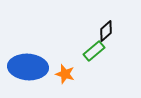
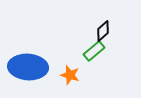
black diamond: moved 3 px left
orange star: moved 5 px right, 1 px down
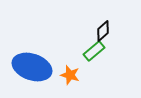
blue ellipse: moved 4 px right; rotated 15 degrees clockwise
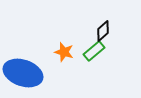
blue ellipse: moved 9 px left, 6 px down
orange star: moved 6 px left, 23 px up
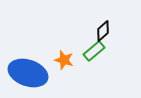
orange star: moved 8 px down
blue ellipse: moved 5 px right
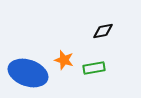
black diamond: rotated 30 degrees clockwise
green rectangle: moved 17 px down; rotated 30 degrees clockwise
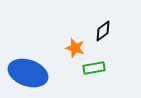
black diamond: rotated 25 degrees counterclockwise
orange star: moved 11 px right, 12 px up
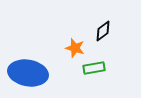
blue ellipse: rotated 9 degrees counterclockwise
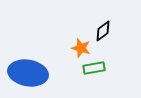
orange star: moved 6 px right
